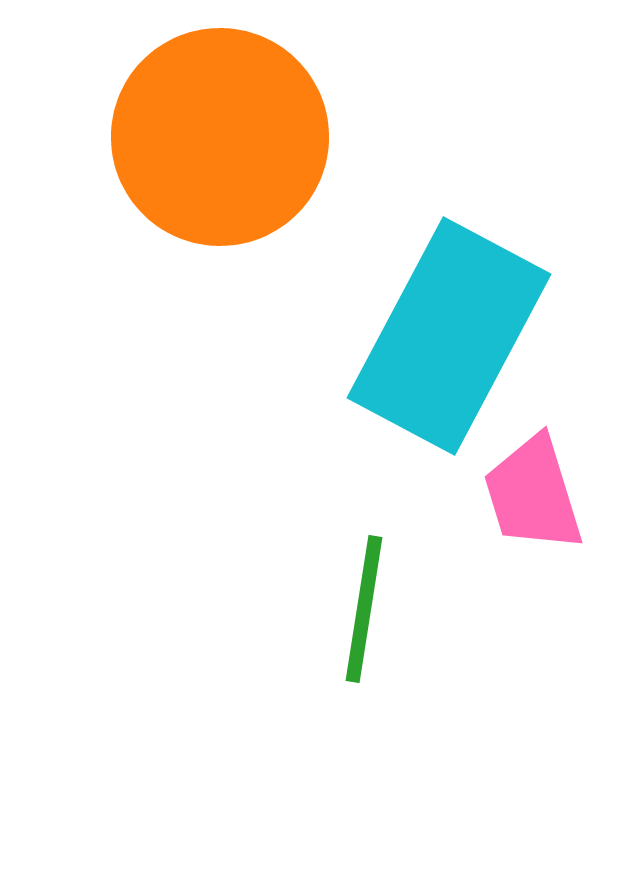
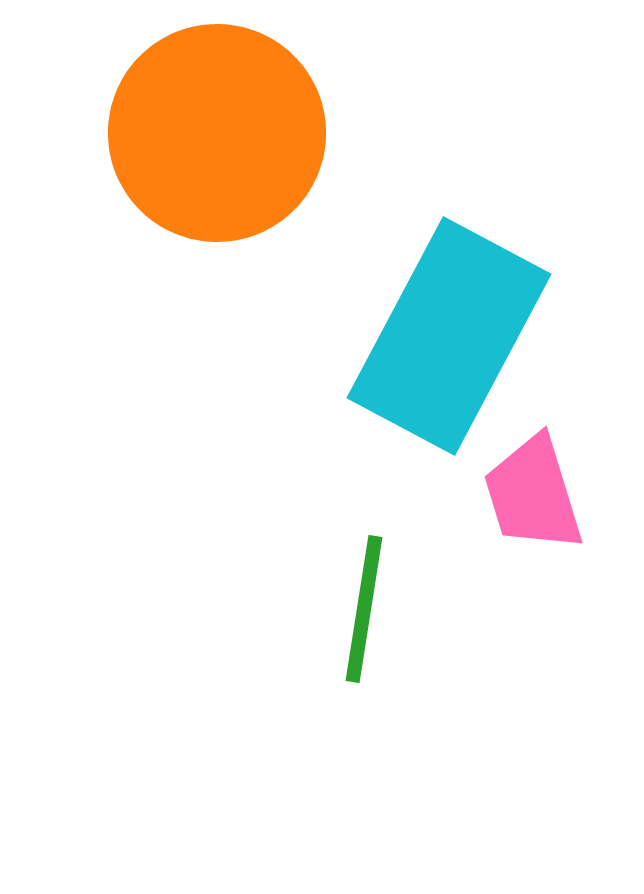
orange circle: moved 3 px left, 4 px up
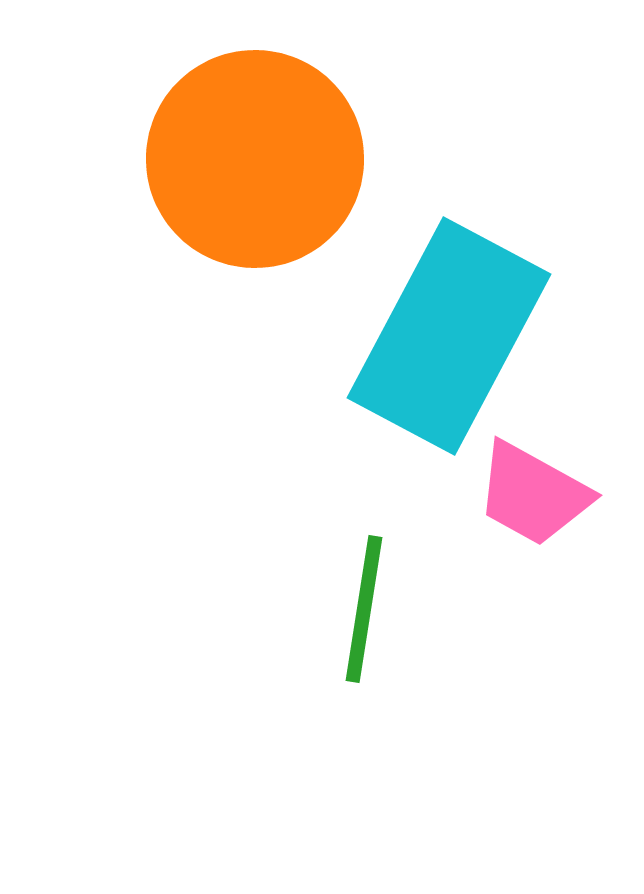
orange circle: moved 38 px right, 26 px down
pink trapezoid: rotated 44 degrees counterclockwise
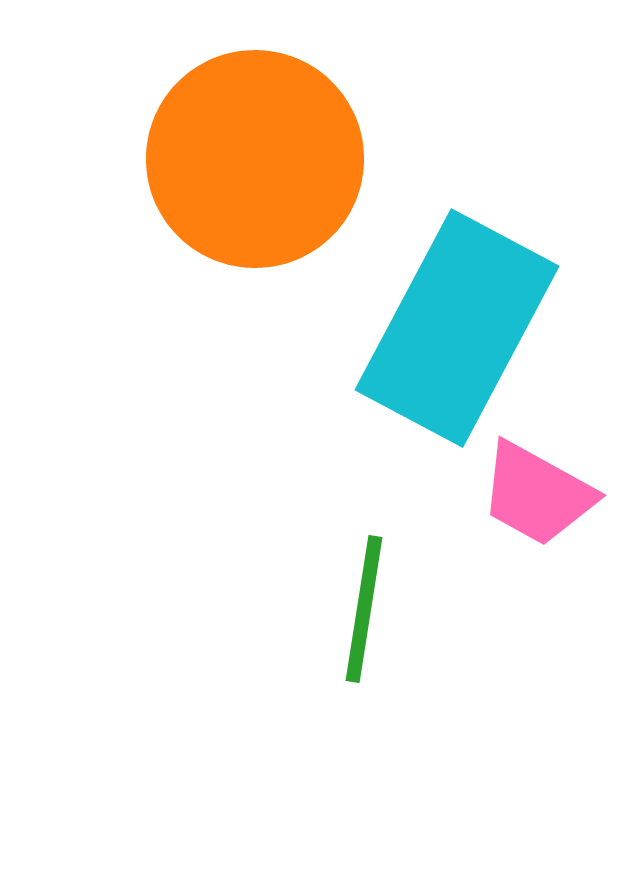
cyan rectangle: moved 8 px right, 8 px up
pink trapezoid: moved 4 px right
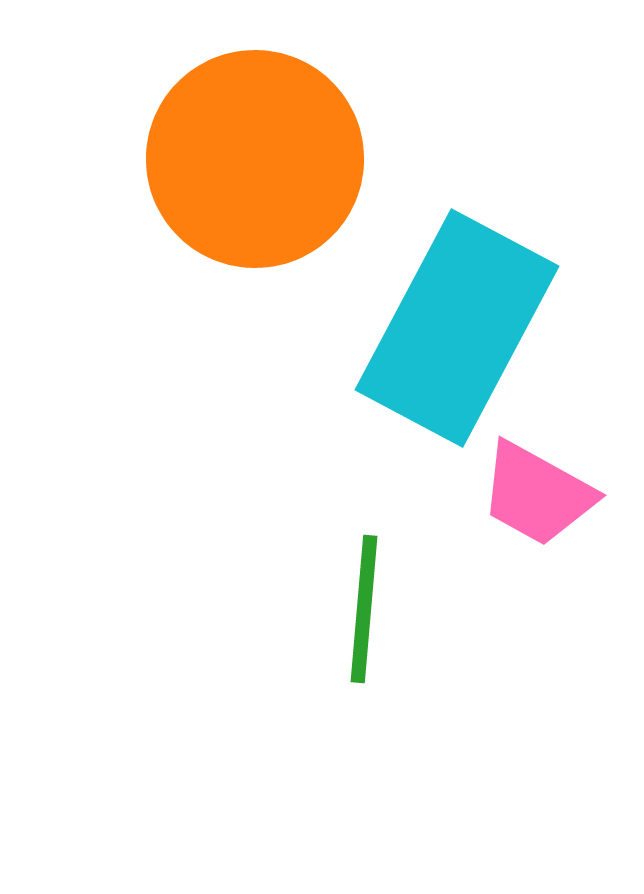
green line: rotated 4 degrees counterclockwise
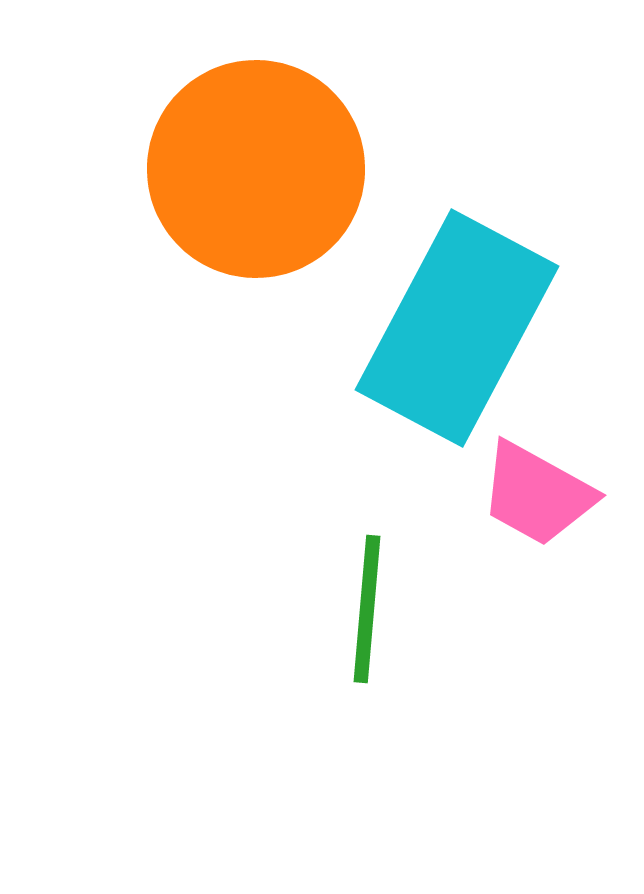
orange circle: moved 1 px right, 10 px down
green line: moved 3 px right
